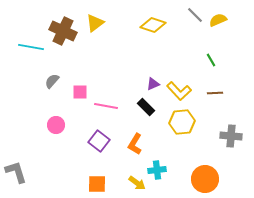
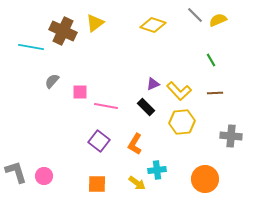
pink circle: moved 12 px left, 51 px down
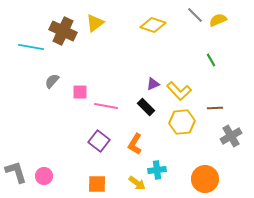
brown line: moved 15 px down
gray cross: rotated 35 degrees counterclockwise
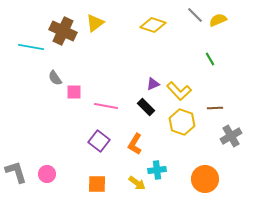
green line: moved 1 px left, 1 px up
gray semicircle: moved 3 px right, 3 px up; rotated 77 degrees counterclockwise
pink square: moved 6 px left
yellow hexagon: rotated 25 degrees clockwise
pink circle: moved 3 px right, 2 px up
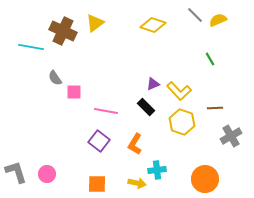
pink line: moved 5 px down
yellow arrow: rotated 24 degrees counterclockwise
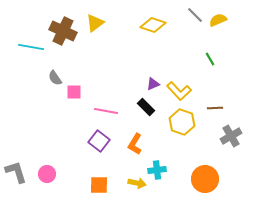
orange square: moved 2 px right, 1 px down
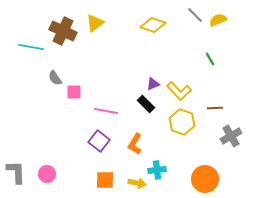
black rectangle: moved 3 px up
gray L-shape: rotated 15 degrees clockwise
orange square: moved 6 px right, 5 px up
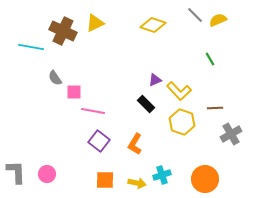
yellow triangle: rotated 12 degrees clockwise
purple triangle: moved 2 px right, 4 px up
pink line: moved 13 px left
gray cross: moved 2 px up
cyan cross: moved 5 px right, 5 px down; rotated 12 degrees counterclockwise
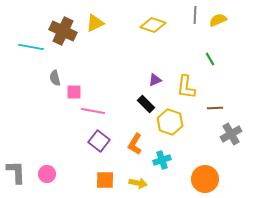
gray line: rotated 48 degrees clockwise
gray semicircle: rotated 21 degrees clockwise
yellow L-shape: moved 7 px right, 4 px up; rotated 50 degrees clockwise
yellow hexagon: moved 12 px left
cyan cross: moved 15 px up
yellow arrow: moved 1 px right
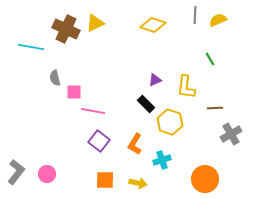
brown cross: moved 3 px right, 2 px up
gray L-shape: rotated 40 degrees clockwise
